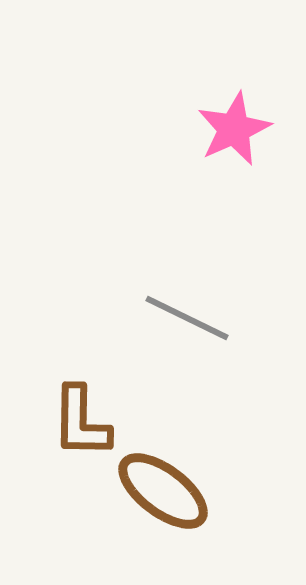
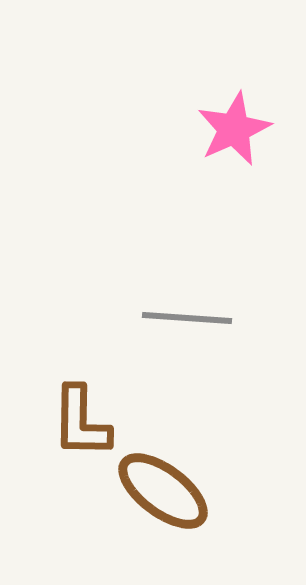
gray line: rotated 22 degrees counterclockwise
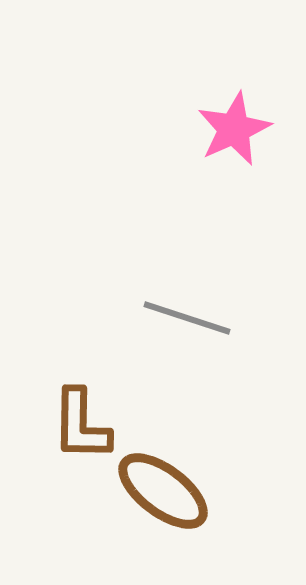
gray line: rotated 14 degrees clockwise
brown L-shape: moved 3 px down
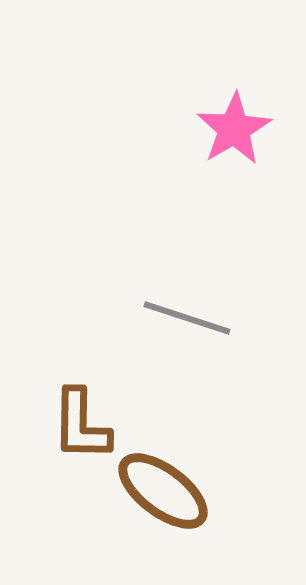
pink star: rotated 6 degrees counterclockwise
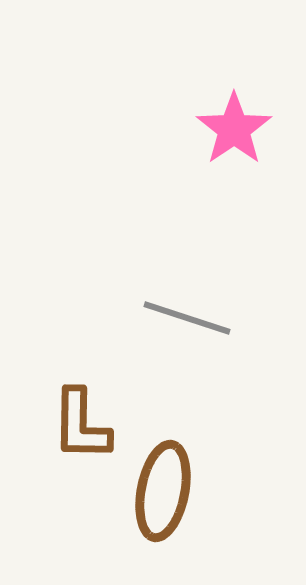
pink star: rotated 4 degrees counterclockwise
brown ellipse: rotated 64 degrees clockwise
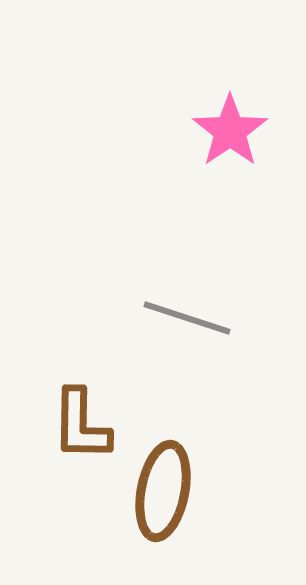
pink star: moved 4 px left, 2 px down
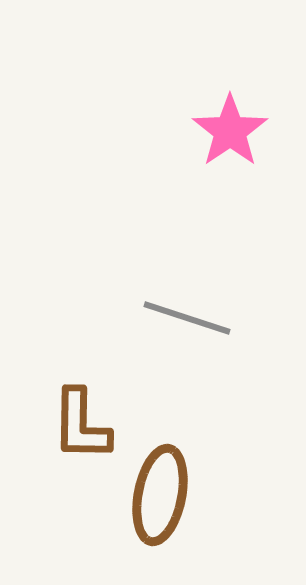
brown ellipse: moved 3 px left, 4 px down
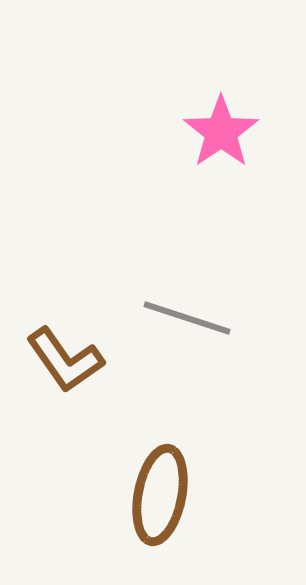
pink star: moved 9 px left, 1 px down
brown L-shape: moved 16 px left, 65 px up; rotated 36 degrees counterclockwise
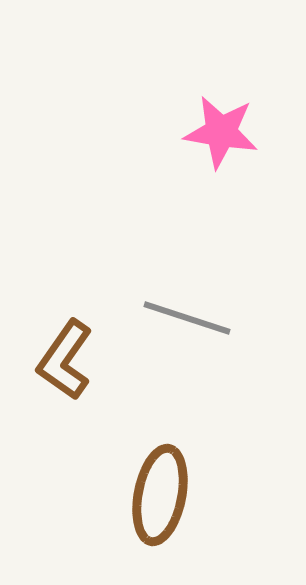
pink star: rotated 28 degrees counterclockwise
brown L-shape: rotated 70 degrees clockwise
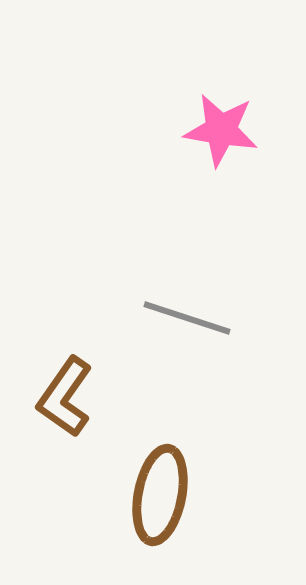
pink star: moved 2 px up
brown L-shape: moved 37 px down
